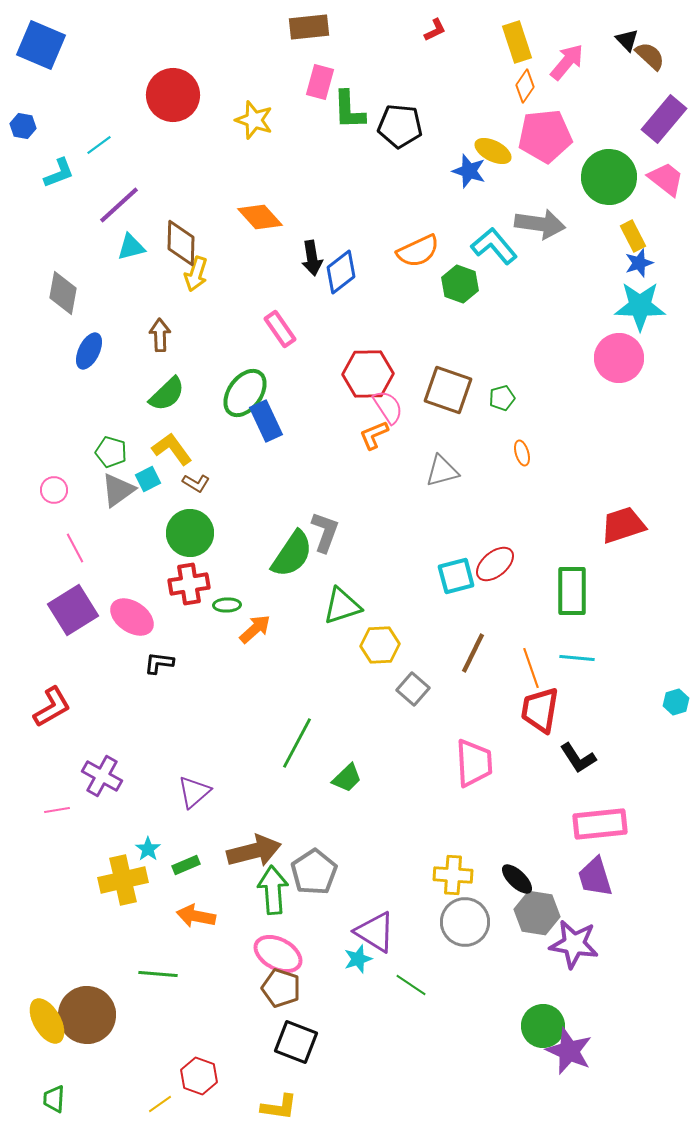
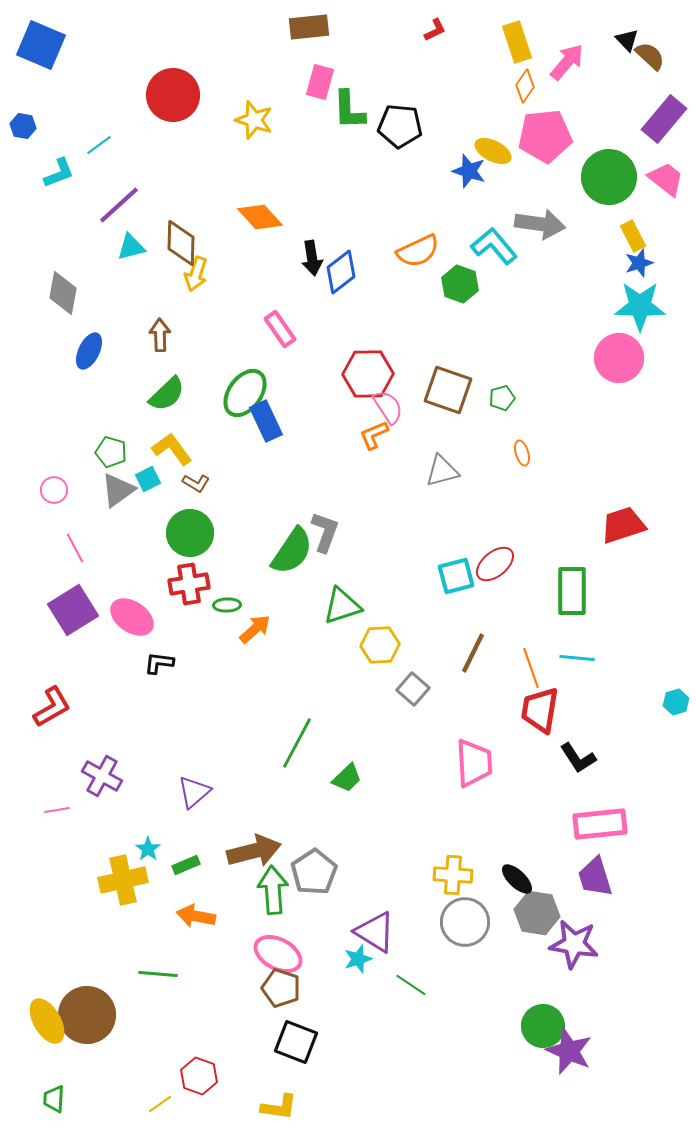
green semicircle at (292, 554): moved 3 px up
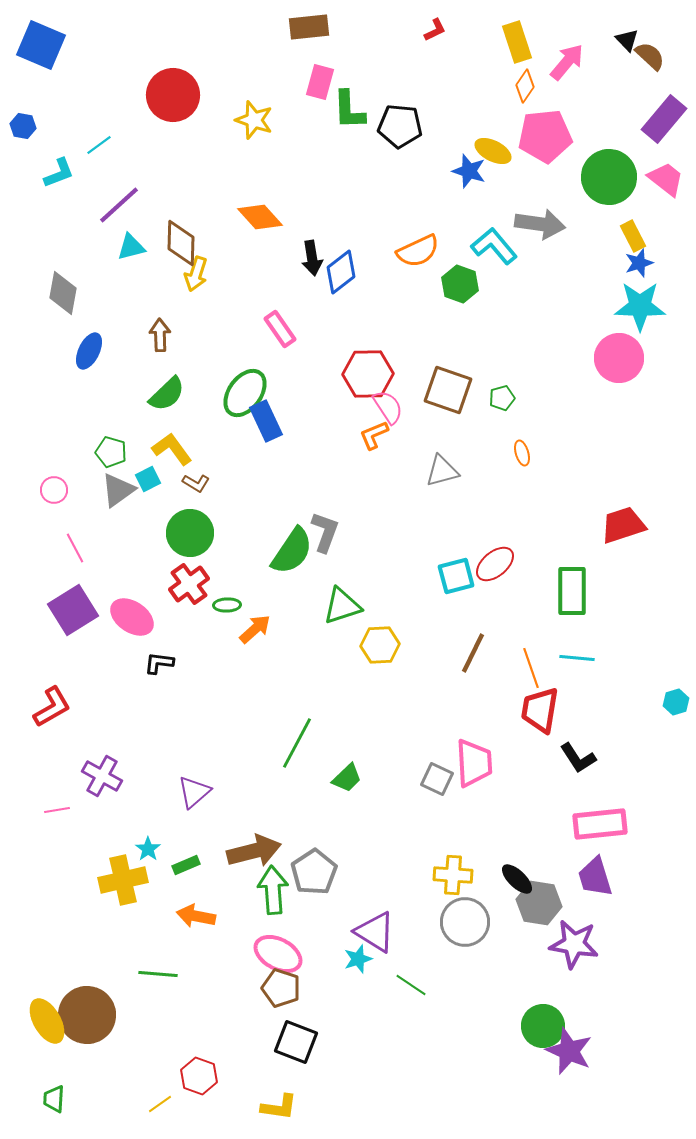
red cross at (189, 584): rotated 27 degrees counterclockwise
gray square at (413, 689): moved 24 px right, 90 px down; rotated 16 degrees counterclockwise
gray hexagon at (537, 913): moved 2 px right, 10 px up
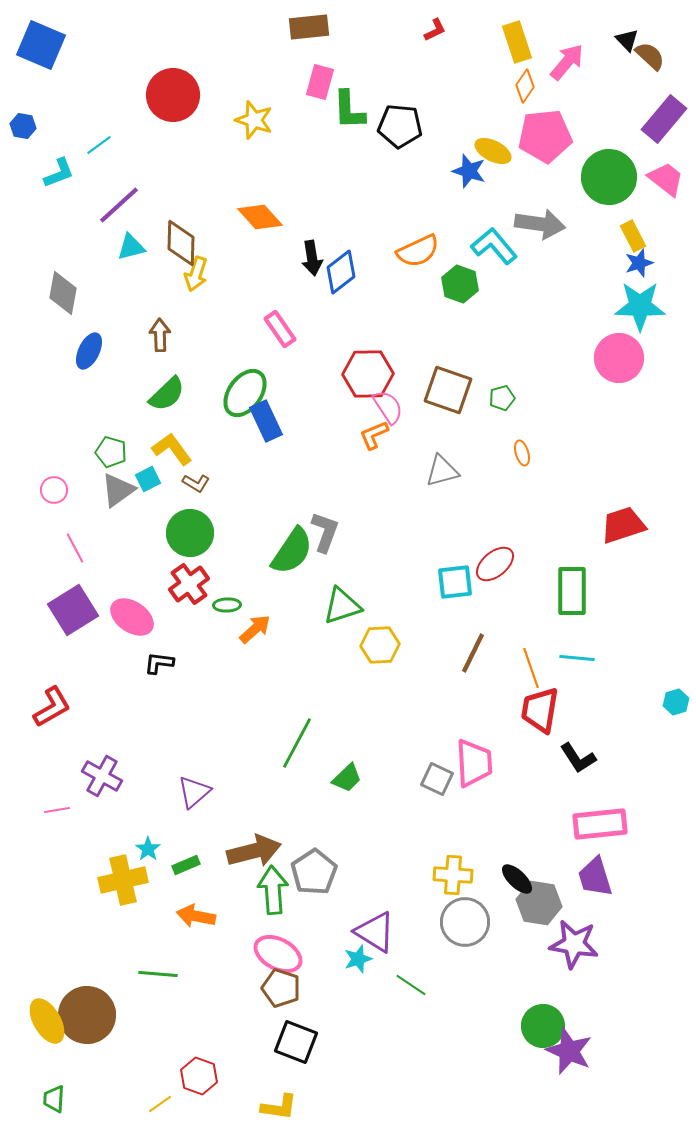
cyan square at (456, 576): moved 1 px left, 6 px down; rotated 9 degrees clockwise
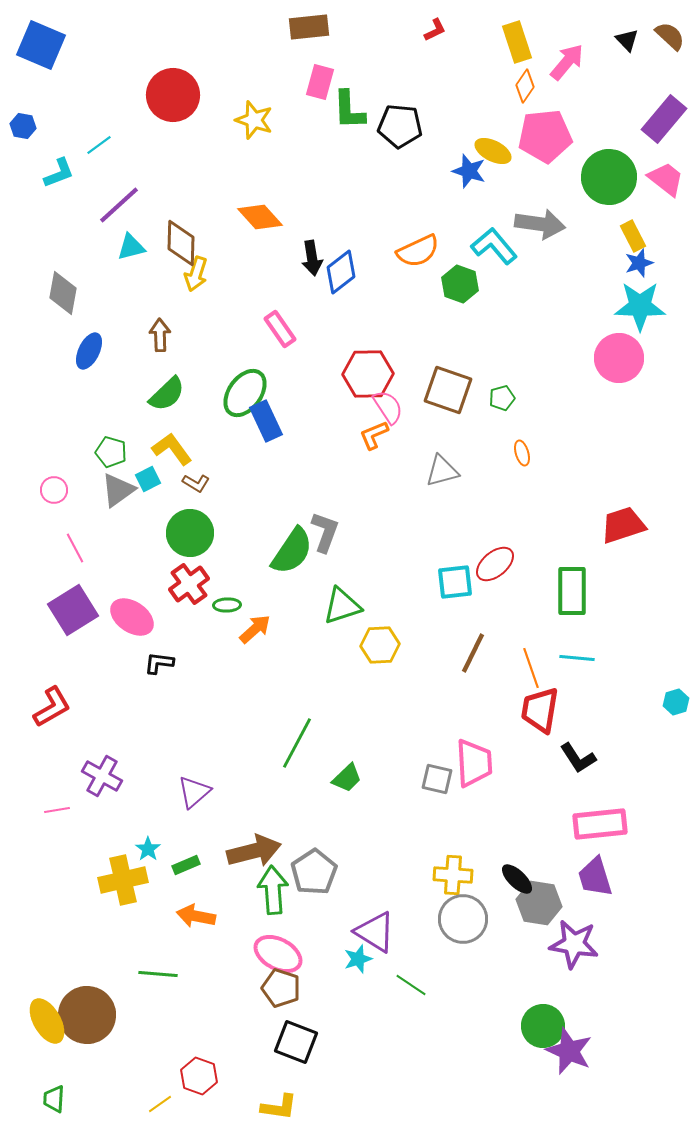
brown semicircle at (650, 56): moved 20 px right, 20 px up
gray square at (437, 779): rotated 12 degrees counterclockwise
gray circle at (465, 922): moved 2 px left, 3 px up
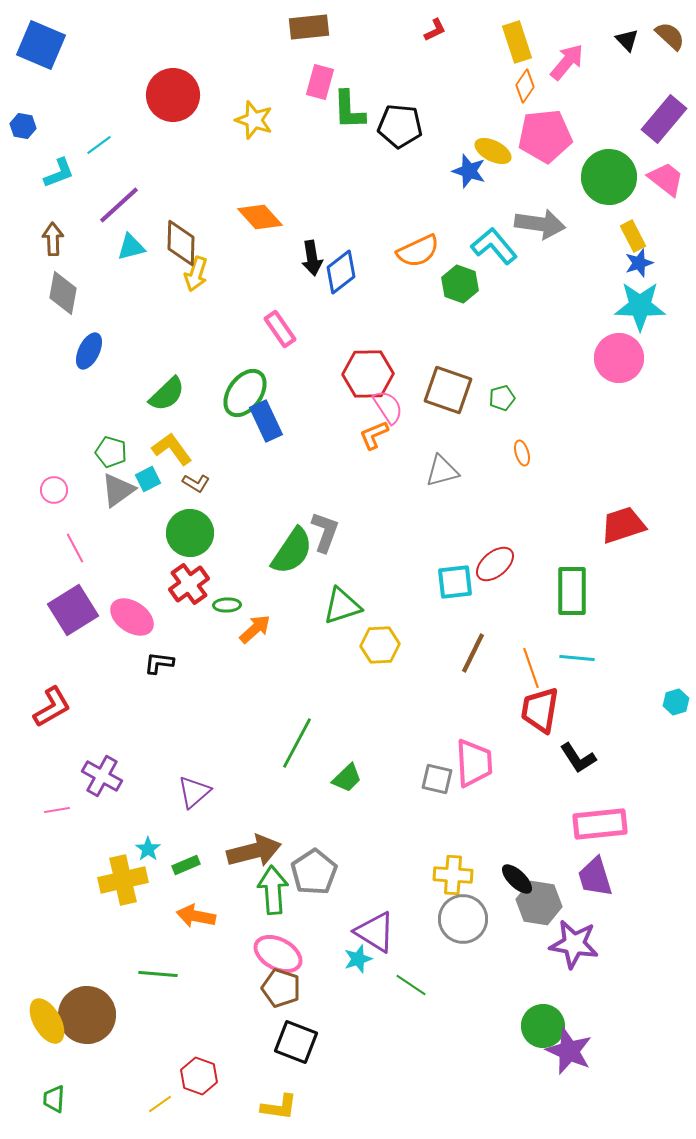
brown arrow at (160, 335): moved 107 px left, 96 px up
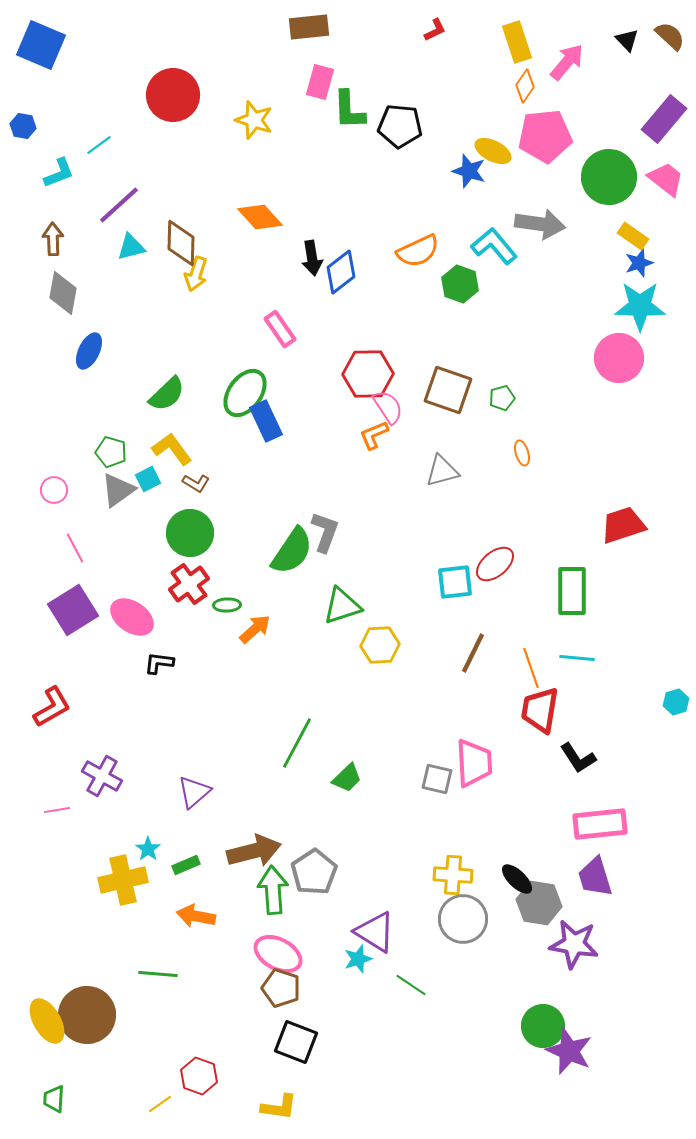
yellow rectangle at (633, 236): rotated 28 degrees counterclockwise
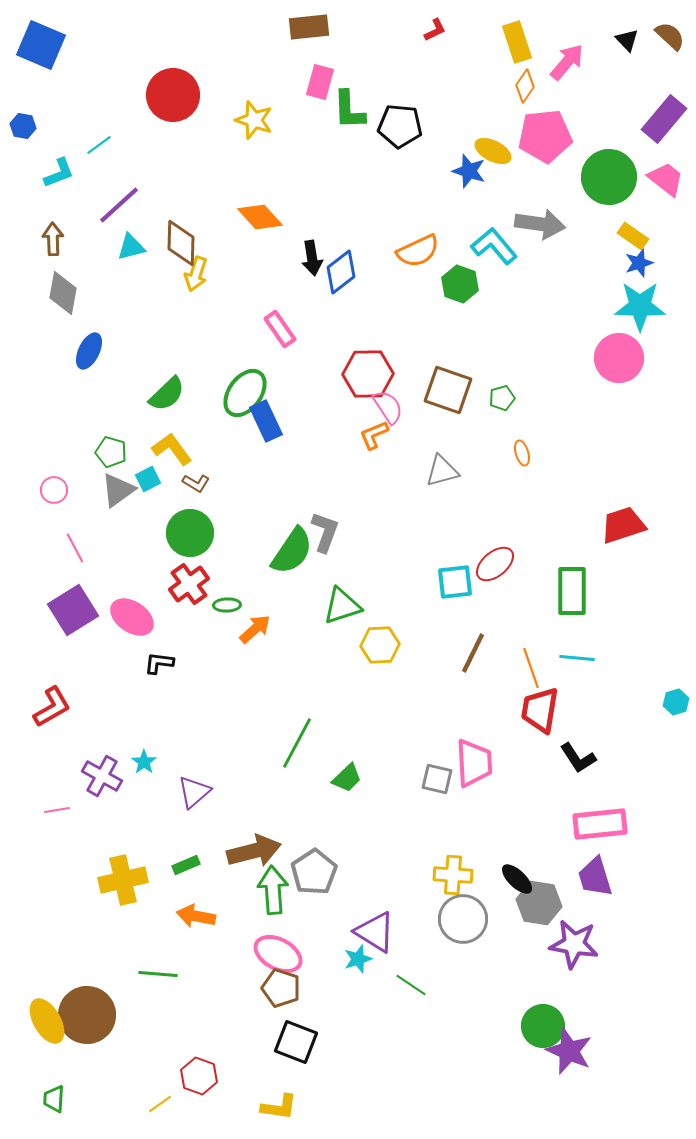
cyan star at (148, 849): moved 4 px left, 87 px up
